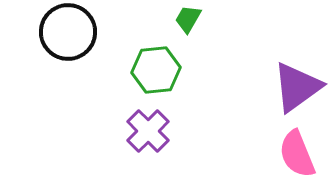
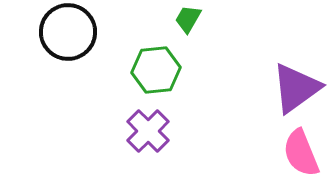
purple triangle: moved 1 px left, 1 px down
pink semicircle: moved 4 px right, 1 px up
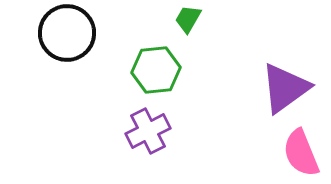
black circle: moved 1 px left, 1 px down
purple triangle: moved 11 px left
purple cross: rotated 18 degrees clockwise
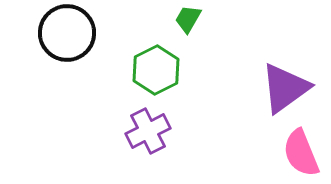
green hexagon: rotated 21 degrees counterclockwise
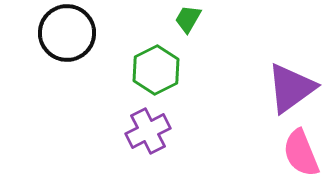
purple triangle: moved 6 px right
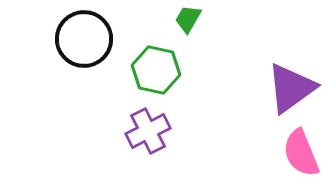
black circle: moved 17 px right, 6 px down
green hexagon: rotated 21 degrees counterclockwise
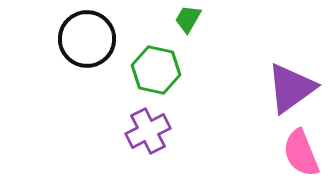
black circle: moved 3 px right
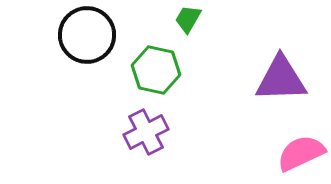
black circle: moved 4 px up
purple triangle: moved 10 px left, 9 px up; rotated 34 degrees clockwise
purple cross: moved 2 px left, 1 px down
pink semicircle: rotated 87 degrees clockwise
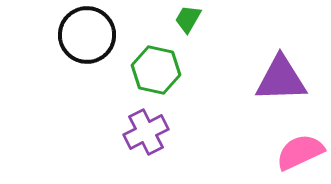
pink semicircle: moved 1 px left, 1 px up
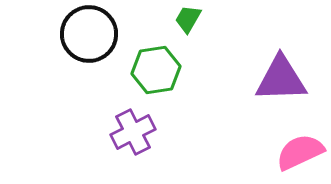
black circle: moved 2 px right, 1 px up
green hexagon: rotated 21 degrees counterclockwise
purple cross: moved 13 px left
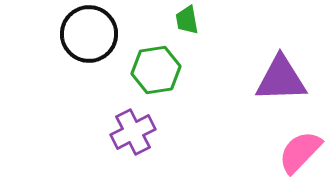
green trapezoid: moved 1 px left, 1 px down; rotated 40 degrees counterclockwise
pink semicircle: rotated 21 degrees counterclockwise
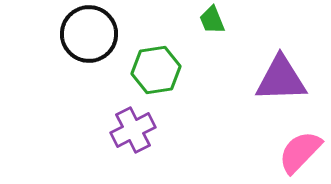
green trapezoid: moved 25 px right; rotated 12 degrees counterclockwise
purple cross: moved 2 px up
